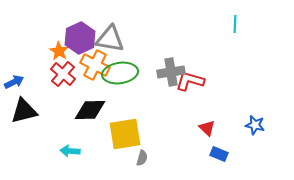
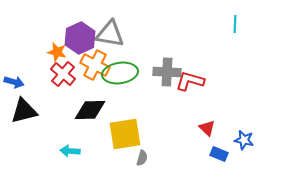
gray triangle: moved 5 px up
orange star: moved 2 px left, 1 px down; rotated 18 degrees counterclockwise
gray cross: moved 4 px left; rotated 12 degrees clockwise
blue arrow: rotated 42 degrees clockwise
blue star: moved 11 px left, 15 px down
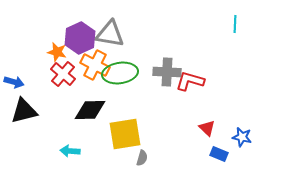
blue star: moved 2 px left, 3 px up
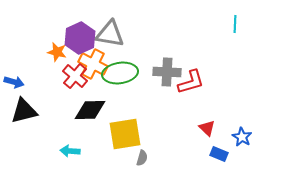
orange cross: moved 2 px left, 1 px up
red cross: moved 12 px right, 2 px down
red L-shape: moved 1 px right, 1 px down; rotated 148 degrees clockwise
blue star: rotated 18 degrees clockwise
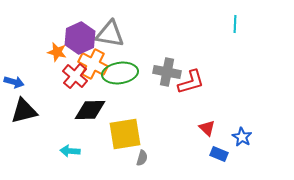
gray cross: rotated 8 degrees clockwise
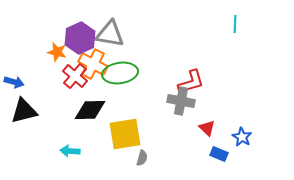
gray cross: moved 14 px right, 29 px down
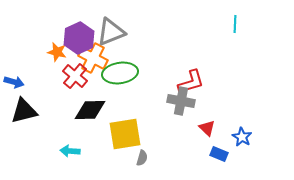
gray triangle: moved 1 px right, 2 px up; rotated 32 degrees counterclockwise
purple hexagon: moved 1 px left
orange cross: moved 6 px up
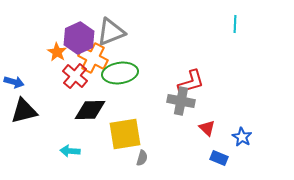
orange star: rotated 18 degrees clockwise
blue rectangle: moved 4 px down
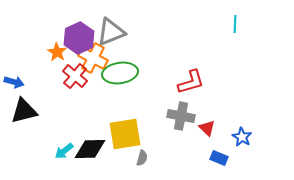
gray cross: moved 15 px down
black diamond: moved 39 px down
cyan arrow: moved 6 px left; rotated 42 degrees counterclockwise
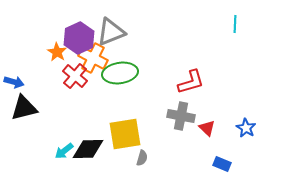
black triangle: moved 3 px up
blue star: moved 4 px right, 9 px up
black diamond: moved 2 px left
blue rectangle: moved 3 px right, 6 px down
